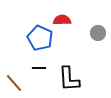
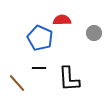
gray circle: moved 4 px left
brown line: moved 3 px right
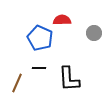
brown line: rotated 66 degrees clockwise
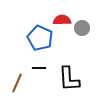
gray circle: moved 12 px left, 5 px up
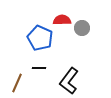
black L-shape: moved 2 px down; rotated 40 degrees clockwise
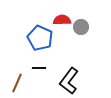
gray circle: moved 1 px left, 1 px up
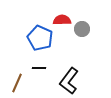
gray circle: moved 1 px right, 2 px down
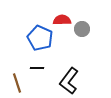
black line: moved 2 px left
brown line: rotated 42 degrees counterclockwise
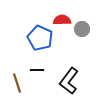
black line: moved 2 px down
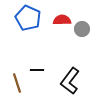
blue pentagon: moved 12 px left, 20 px up
black L-shape: moved 1 px right
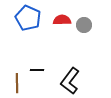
gray circle: moved 2 px right, 4 px up
brown line: rotated 18 degrees clockwise
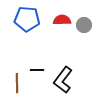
blue pentagon: moved 1 px left, 1 px down; rotated 20 degrees counterclockwise
black L-shape: moved 7 px left, 1 px up
